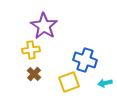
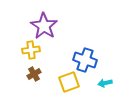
brown cross: rotated 16 degrees clockwise
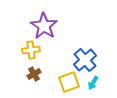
blue cross: rotated 30 degrees clockwise
cyan arrow: moved 12 px left; rotated 48 degrees counterclockwise
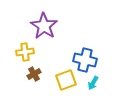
yellow cross: moved 6 px left, 2 px down
blue cross: rotated 35 degrees counterclockwise
yellow square: moved 3 px left, 2 px up
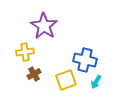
cyan arrow: moved 3 px right, 1 px up
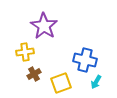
yellow square: moved 5 px left, 3 px down
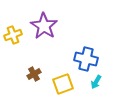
yellow cross: moved 12 px left, 17 px up; rotated 12 degrees counterclockwise
blue cross: moved 1 px right, 1 px up
yellow square: moved 2 px right, 1 px down
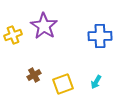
blue cross: moved 14 px right, 23 px up; rotated 15 degrees counterclockwise
brown cross: moved 1 px down
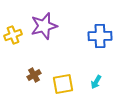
purple star: rotated 24 degrees clockwise
yellow square: rotated 10 degrees clockwise
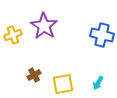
purple star: rotated 24 degrees counterclockwise
blue cross: moved 2 px right, 1 px up; rotated 15 degrees clockwise
cyan arrow: moved 2 px right, 1 px down
